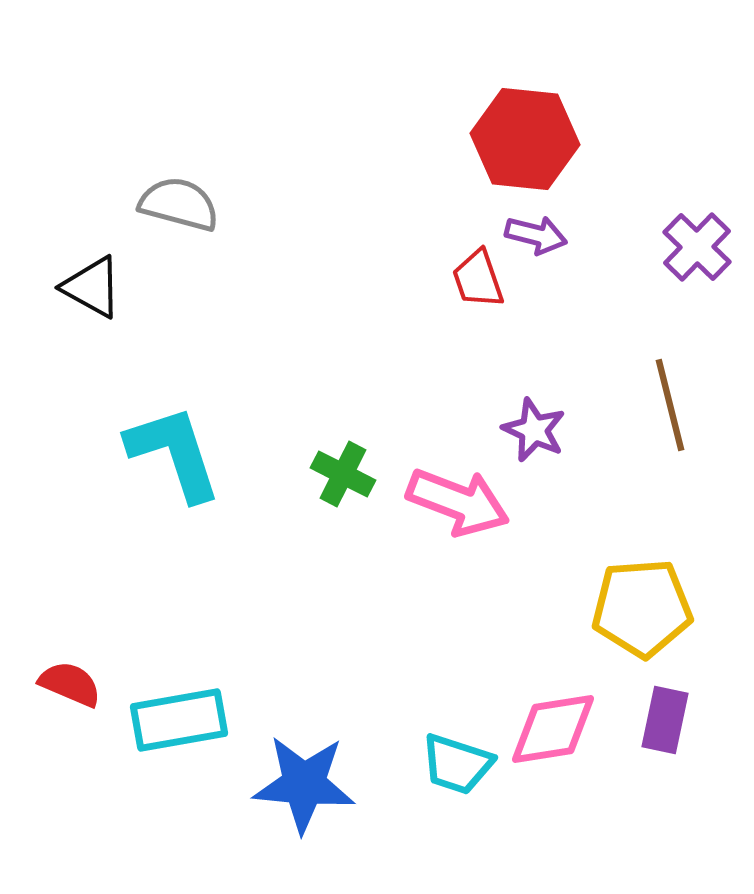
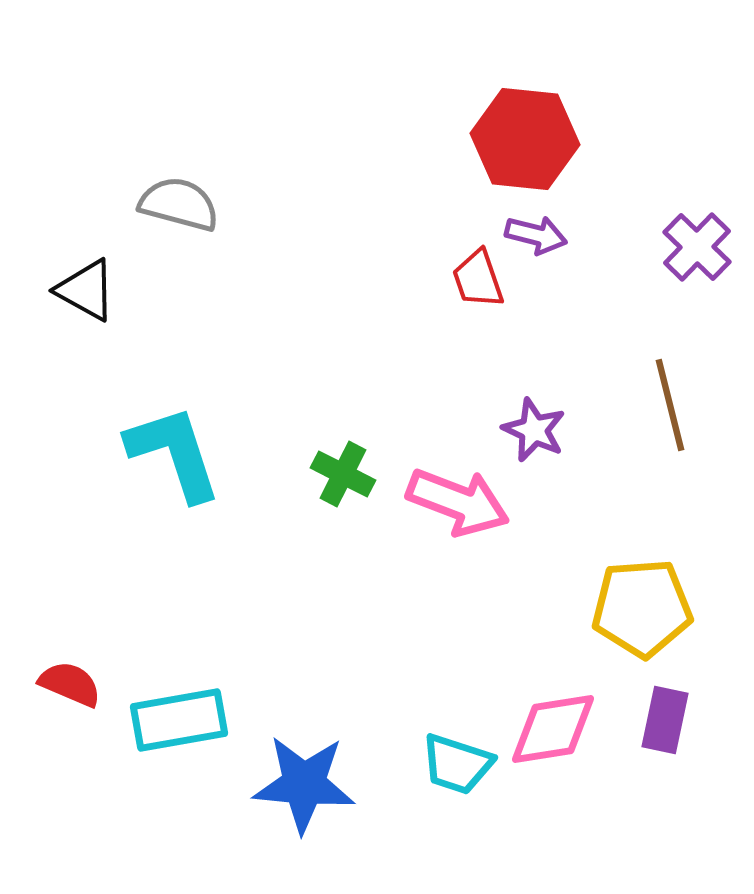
black triangle: moved 6 px left, 3 px down
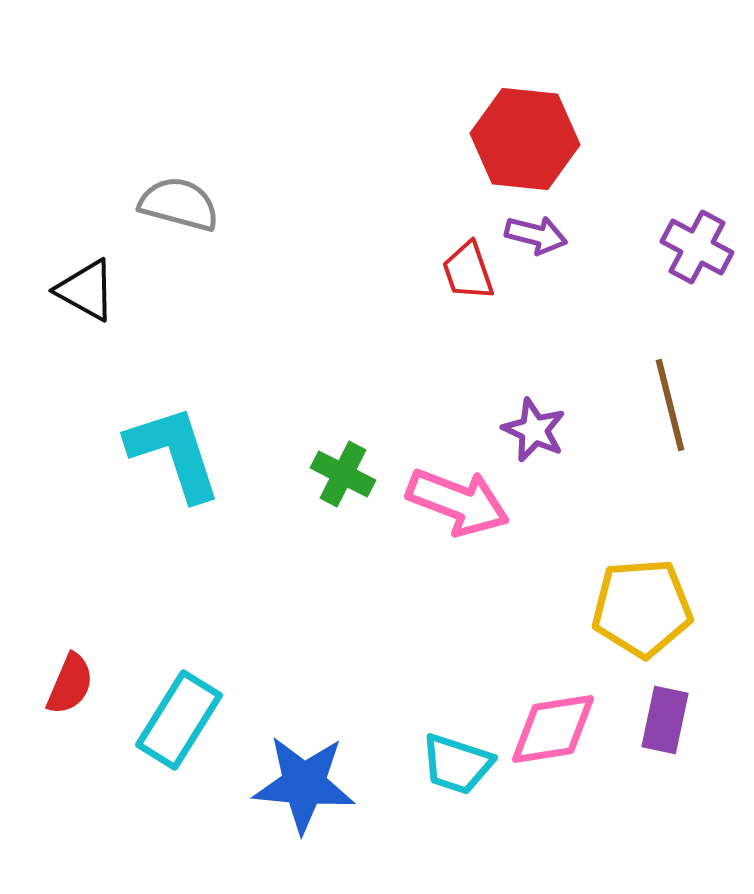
purple cross: rotated 16 degrees counterclockwise
red trapezoid: moved 10 px left, 8 px up
red semicircle: rotated 90 degrees clockwise
cyan rectangle: rotated 48 degrees counterclockwise
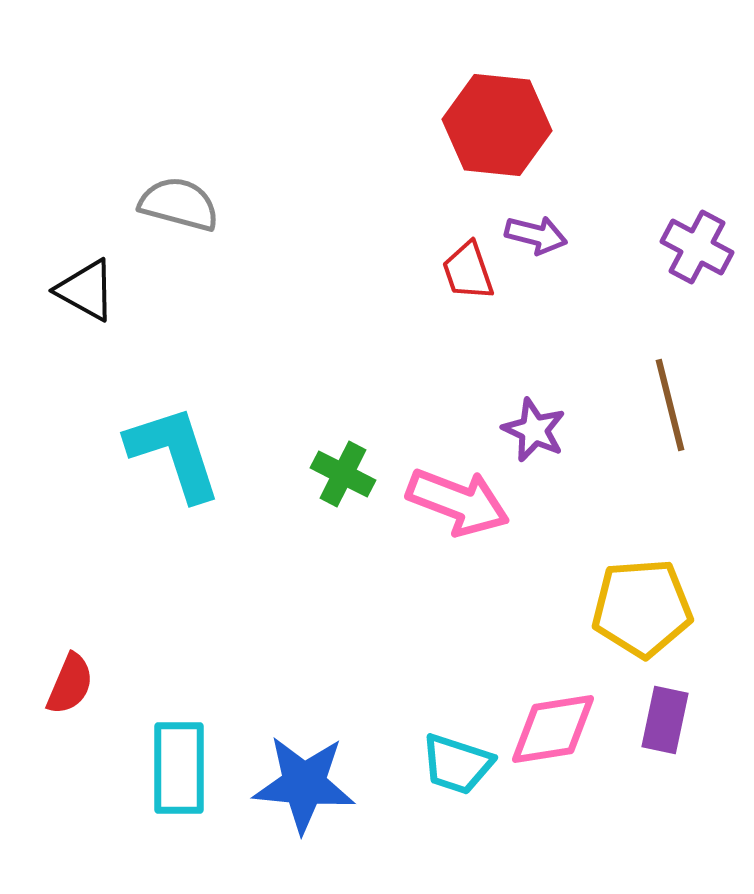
red hexagon: moved 28 px left, 14 px up
cyan rectangle: moved 48 px down; rotated 32 degrees counterclockwise
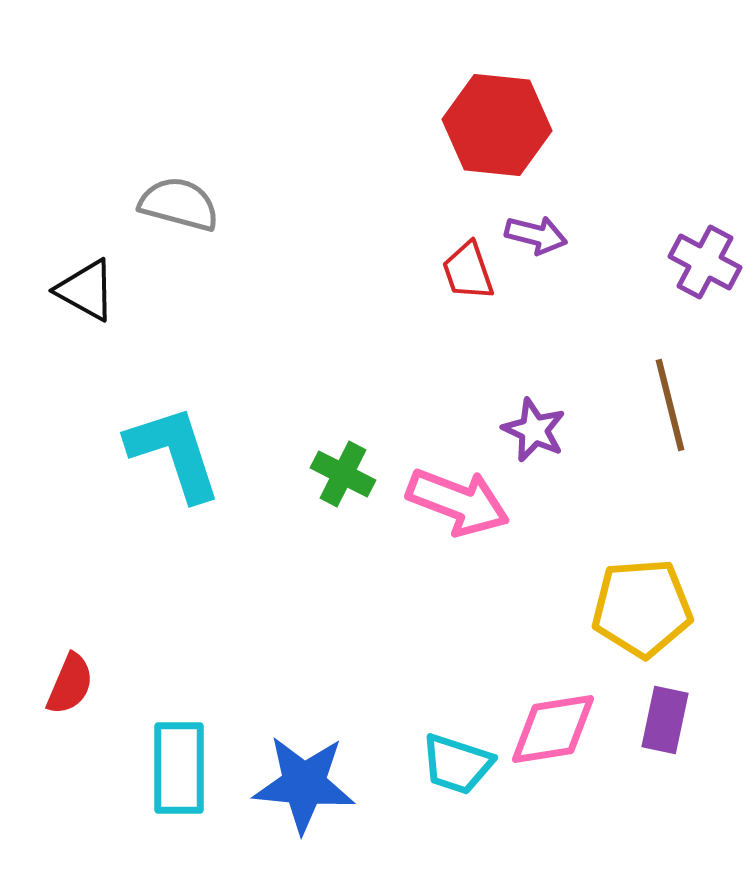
purple cross: moved 8 px right, 15 px down
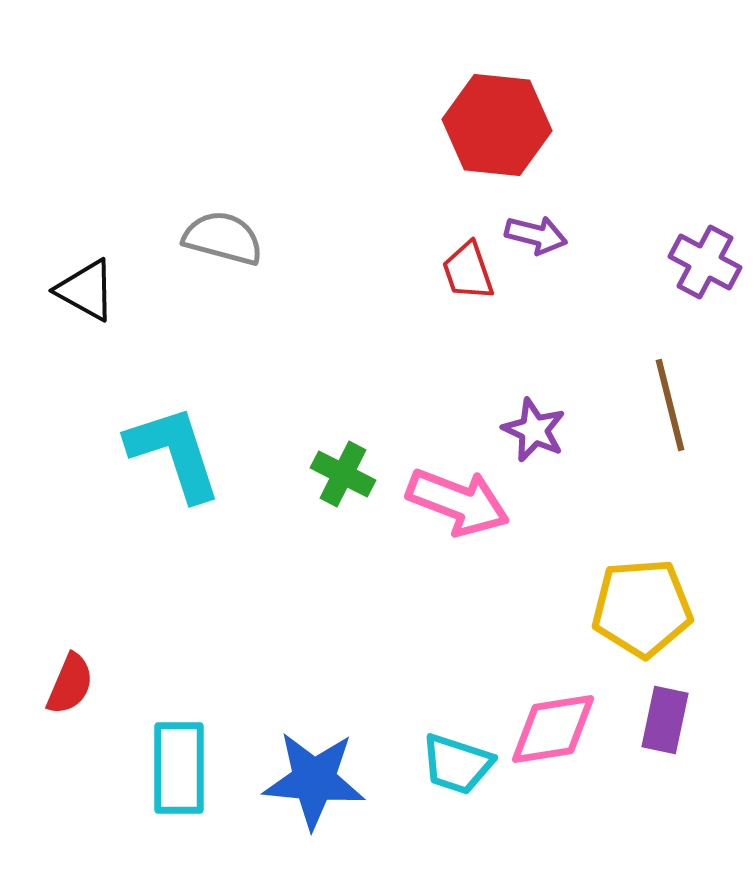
gray semicircle: moved 44 px right, 34 px down
blue star: moved 10 px right, 4 px up
